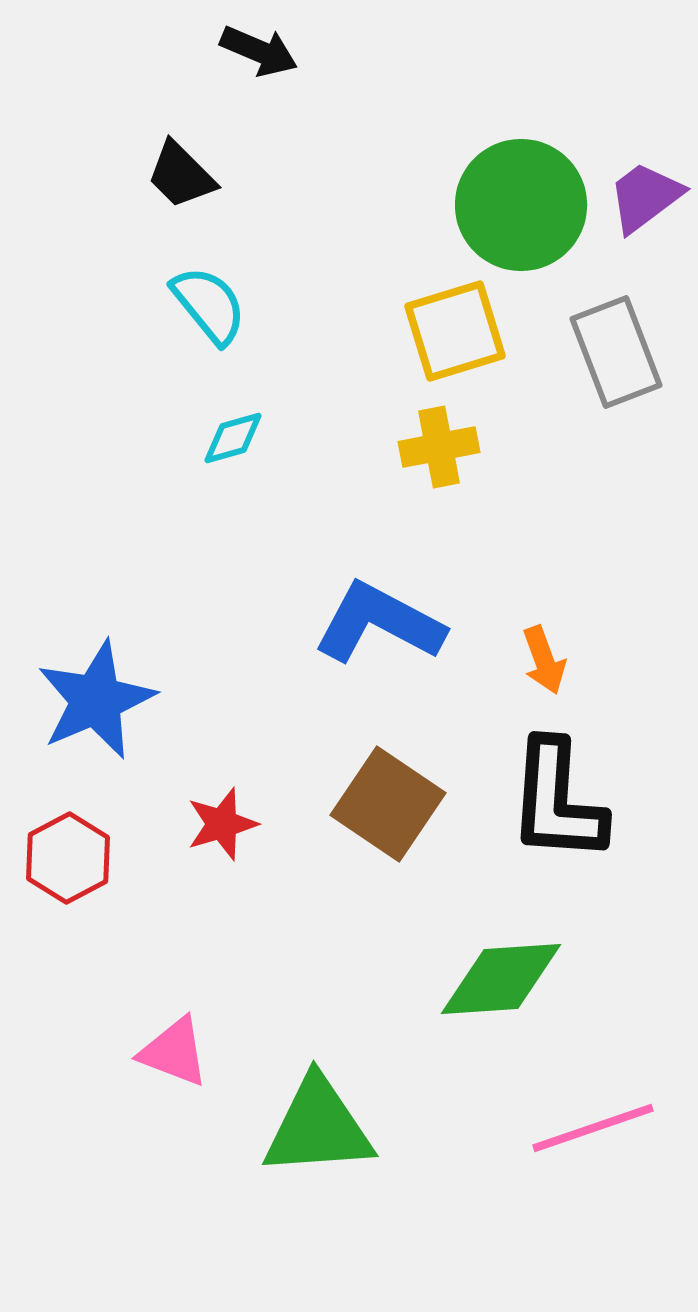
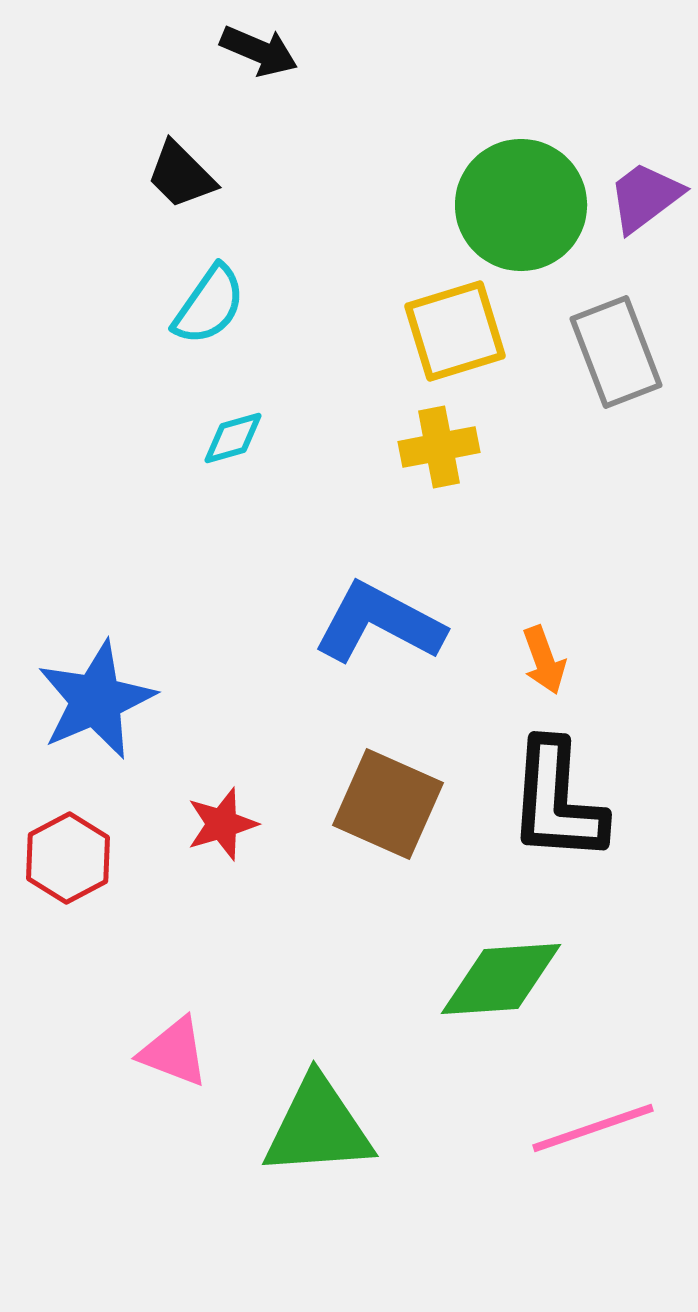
cyan semicircle: rotated 74 degrees clockwise
brown square: rotated 10 degrees counterclockwise
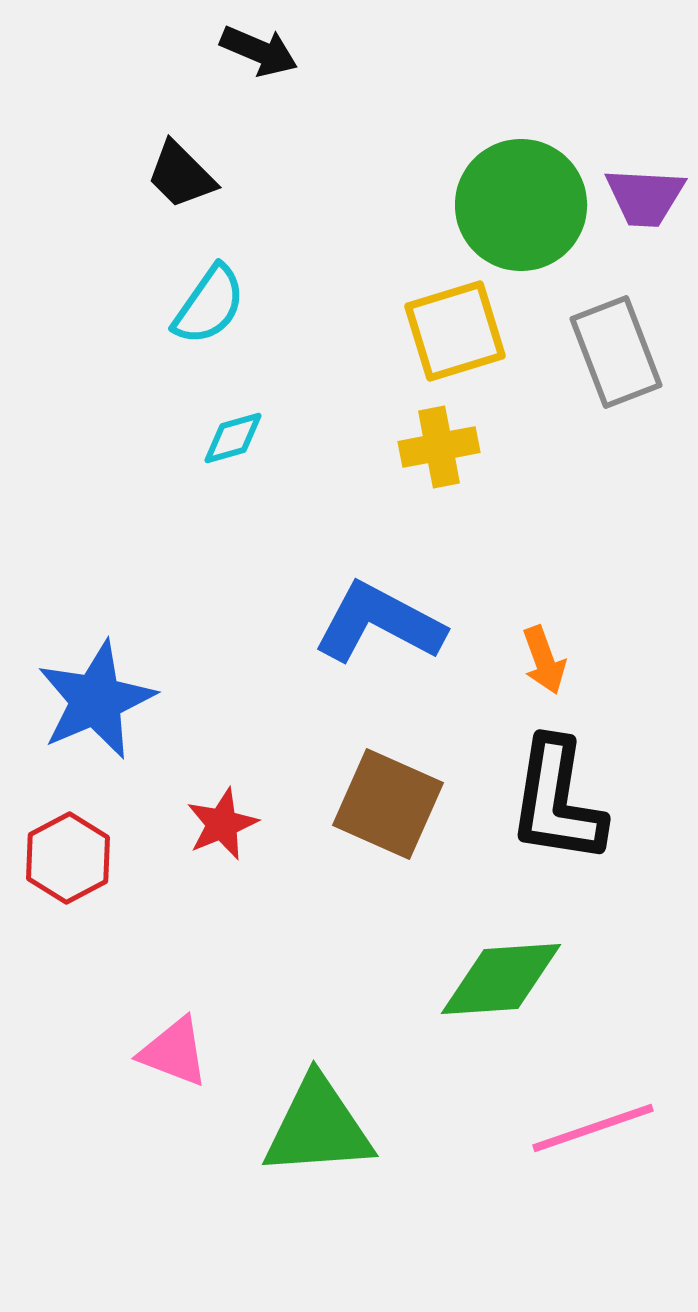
purple trapezoid: rotated 140 degrees counterclockwise
black L-shape: rotated 5 degrees clockwise
red star: rotated 6 degrees counterclockwise
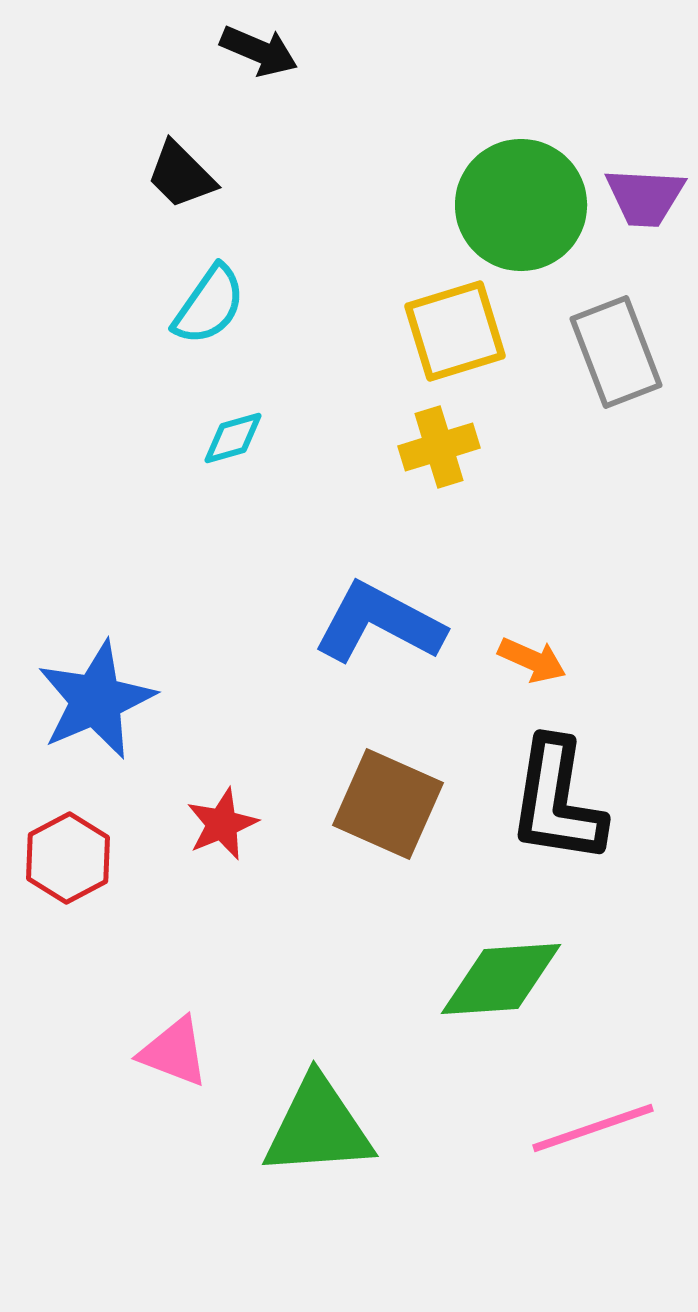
yellow cross: rotated 6 degrees counterclockwise
orange arrow: moved 12 px left; rotated 46 degrees counterclockwise
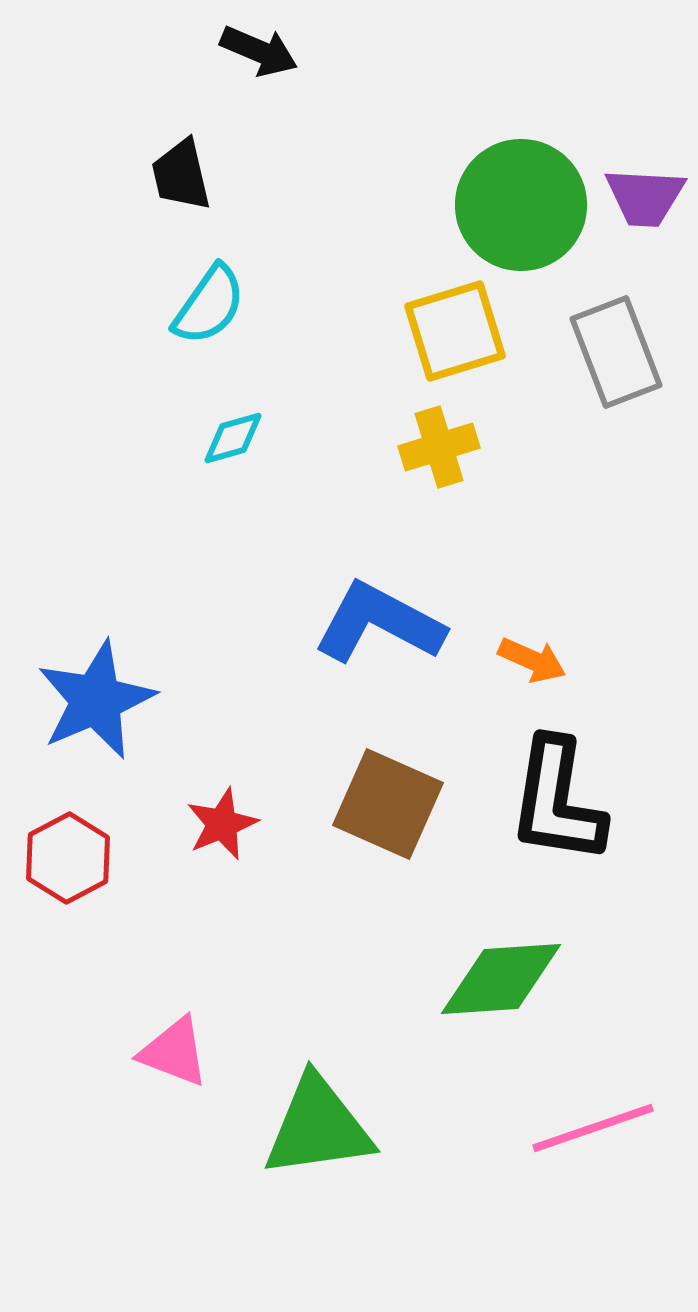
black trapezoid: rotated 32 degrees clockwise
green triangle: rotated 4 degrees counterclockwise
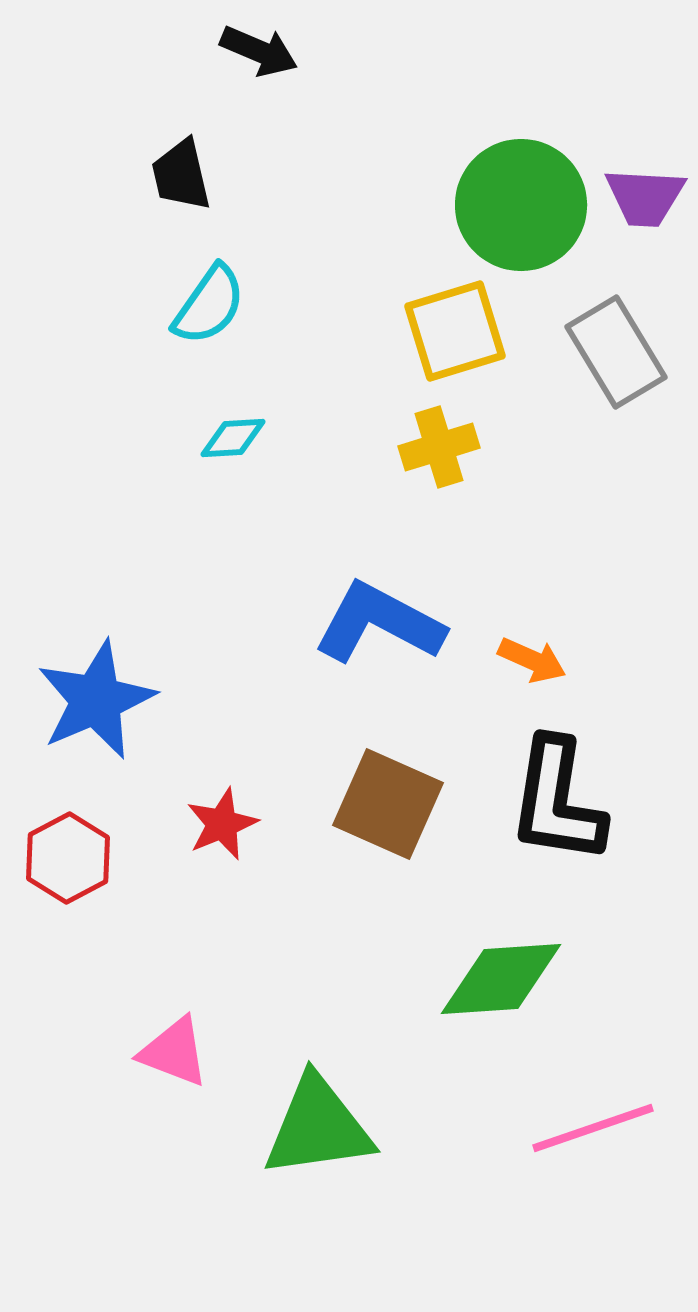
gray rectangle: rotated 10 degrees counterclockwise
cyan diamond: rotated 12 degrees clockwise
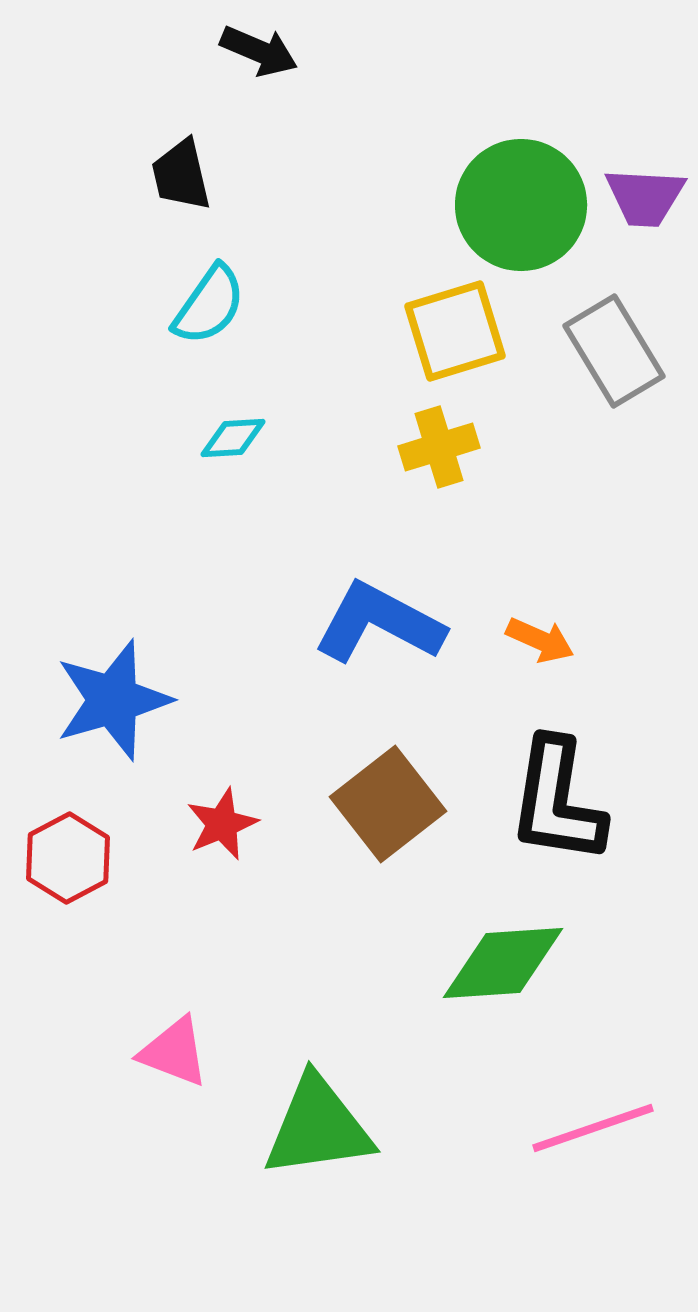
gray rectangle: moved 2 px left, 1 px up
orange arrow: moved 8 px right, 20 px up
blue star: moved 17 px right; rotated 7 degrees clockwise
brown square: rotated 28 degrees clockwise
green diamond: moved 2 px right, 16 px up
